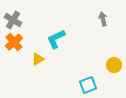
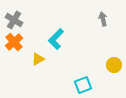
gray cross: moved 1 px right
cyan L-shape: rotated 20 degrees counterclockwise
cyan square: moved 5 px left
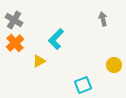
orange cross: moved 1 px right, 1 px down
yellow triangle: moved 1 px right, 2 px down
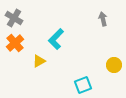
gray cross: moved 2 px up
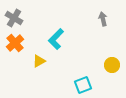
yellow circle: moved 2 px left
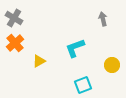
cyan L-shape: moved 19 px right, 9 px down; rotated 25 degrees clockwise
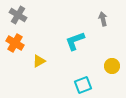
gray cross: moved 4 px right, 3 px up
orange cross: rotated 18 degrees counterclockwise
cyan L-shape: moved 7 px up
yellow circle: moved 1 px down
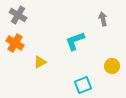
yellow triangle: moved 1 px right, 1 px down
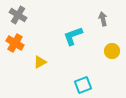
cyan L-shape: moved 2 px left, 5 px up
yellow circle: moved 15 px up
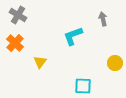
orange cross: rotated 12 degrees clockwise
yellow circle: moved 3 px right, 12 px down
yellow triangle: rotated 24 degrees counterclockwise
cyan square: moved 1 px down; rotated 24 degrees clockwise
